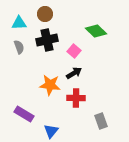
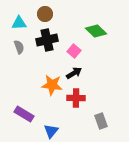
orange star: moved 2 px right
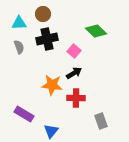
brown circle: moved 2 px left
black cross: moved 1 px up
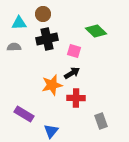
gray semicircle: moved 5 px left; rotated 72 degrees counterclockwise
pink square: rotated 24 degrees counterclockwise
black arrow: moved 2 px left
orange star: rotated 20 degrees counterclockwise
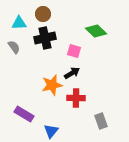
black cross: moved 2 px left, 1 px up
gray semicircle: rotated 56 degrees clockwise
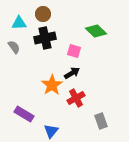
orange star: rotated 20 degrees counterclockwise
red cross: rotated 30 degrees counterclockwise
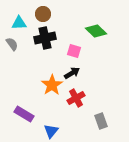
gray semicircle: moved 2 px left, 3 px up
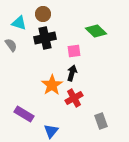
cyan triangle: rotated 21 degrees clockwise
gray semicircle: moved 1 px left, 1 px down
pink square: rotated 24 degrees counterclockwise
black arrow: rotated 42 degrees counterclockwise
red cross: moved 2 px left
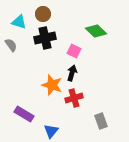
cyan triangle: moved 1 px up
pink square: rotated 32 degrees clockwise
orange star: rotated 20 degrees counterclockwise
red cross: rotated 12 degrees clockwise
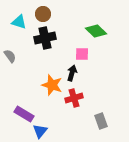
gray semicircle: moved 1 px left, 11 px down
pink square: moved 8 px right, 3 px down; rotated 24 degrees counterclockwise
blue triangle: moved 11 px left
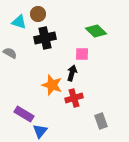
brown circle: moved 5 px left
gray semicircle: moved 3 px up; rotated 24 degrees counterclockwise
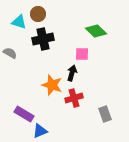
black cross: moved 2 px left, 1 px down
gray rectangle: moved 4 px right, 7 px up
blue triangle: rotated 28 degrees clockwise
